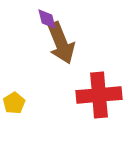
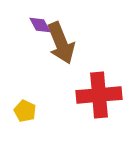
purple diamond: moved 7 px left, 6 px down; rotated 15 degrees counterclockwise
yellow pentagon: moved 11 px right, 8 px down; rotated 15 degrees counterclockwise
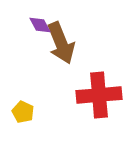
yellow pentagon: moved 2 px left, 1 px down
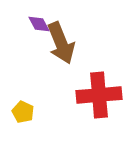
purple diamond: moved 1 px left, 1 px up
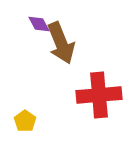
yellow pentagon: moved 2 px right, 9 px down; rotated 10 degrees clockwise
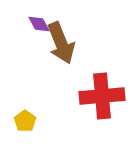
red cross: moved 3 px right, 1 px down
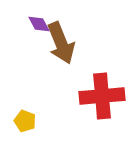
yellow pentagon: rotated 15 degrees counterclockwise
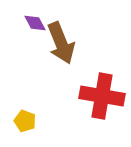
purple diamond: moved 4 px left, 1 px up
red cross: rotated 15 degrees clockwise
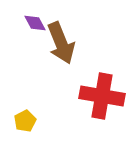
yellow pentagon: rotated 25 degrees clockwise
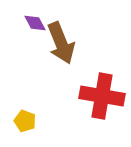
yellow pentagon: rotated 25 degrees counterclockwise
